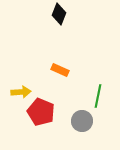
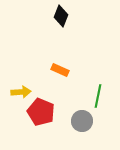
black diamond: moved 2 px right, 2 px down
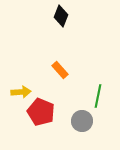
orange rectangle: rotated 24 degrees clockwise
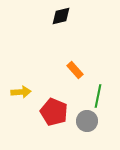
black diamond: rotated 55 degrees clockwise
orange rectangle: moved 15 px right
red pentagon: moved 13 px right
gray circle: moved 5 px right
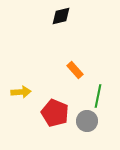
red pentagon: moved 1 px right, 1 px down
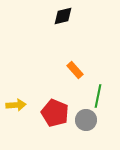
black diamond: moved 2 px right
yellow arrow: moved 5 px left, 13 px down
gray circle: moved 1 px left, 1 px up
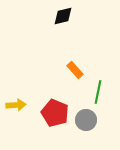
green line: moved 4 px up
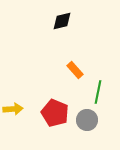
black diamond: moved 1 px left, 5 px down
yellow arrow: moved 3 px left, 4 px down
gray circle: moved 1 px right
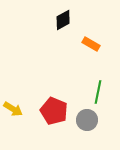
black diamond: moved 1 px right, 1 px up; rotated 15 degrees counterclockwise
orange rectangle: moved 16 px right, 26 px up; rotated 18 degrees counterclockwise
yellow arrow: rotated 36 degrees clockwise
red pentagon: moved 1 px left, 2 px up
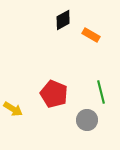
orange rectangle: moved 9 px up
green line: moved 3 px right; rotated 25 degrees counterclockwise
red pentagon: moved 17 px up
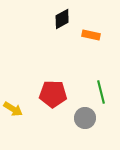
black diamond: moved 1 px left, 1 px up
orange rectangle: rotated 18 degrees counterclockwise
red pentagon: moved 1 px left; rotated 20 degrees counterclockwise
gray circle: moved 2 px left, 2 px up
